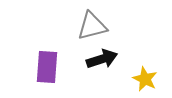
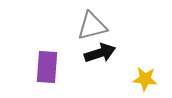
black arrow: moved 2 px left, 6 px up
yellow star: rotated 20 degrees counterclockwise
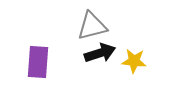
purple rectangle: moved 9 px left, 5 px up
yellow star: moved 11 px left, 18 px up
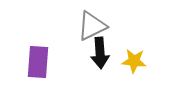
gray triangle: rotated 12 degrees counterclockwise
black arrow: rotated 104 degrees clockwise
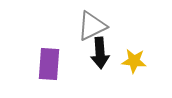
purple rectangle: moved 11 px right, 2 px down
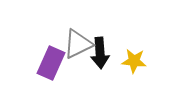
gray triangle: moved 14 px left, 18 px down
purple rectangle: moved 2 px right, 1 px up; rotated 20 degrees clockwise
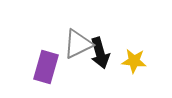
black arrow: rotated 12 degrees counterclockwise
purple rectangle: moved 5 px left, 4 px down; rotated 8 degrees counterclockwise
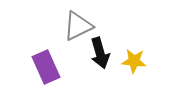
gray triangle: moved 18 px up
purple rectangle: rotated 40 degrees counterclockwise
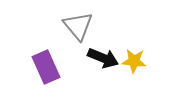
gray triangle: rotated 44 degrees counterclockwise
black arrow: moved 3 px right, 5 px down; rotated 52 degrees counterclockwise
